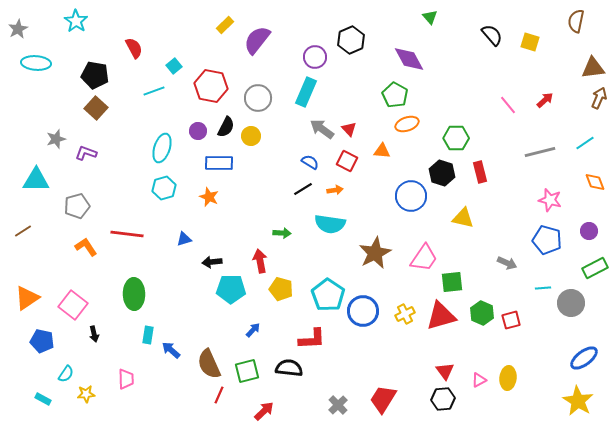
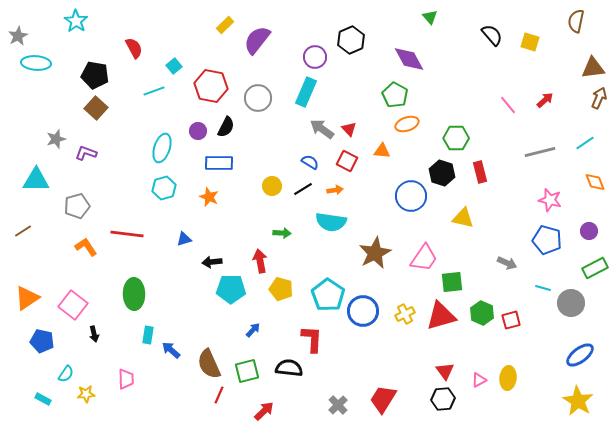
gray star at (18, 29): moved 7 px down
yellow circle at (251, 136): moved 21 px right, 50 px down
cyan semicircle at (330, 224): moved 1 px right, 2 px up
cyan line at (543, 288): rotated 21 degrees clockwise
red L-shape at (312, 339): rotated 84 degrees counterclockwise
blue ellipse at (584, 358): moved 4 px left, 3 px up
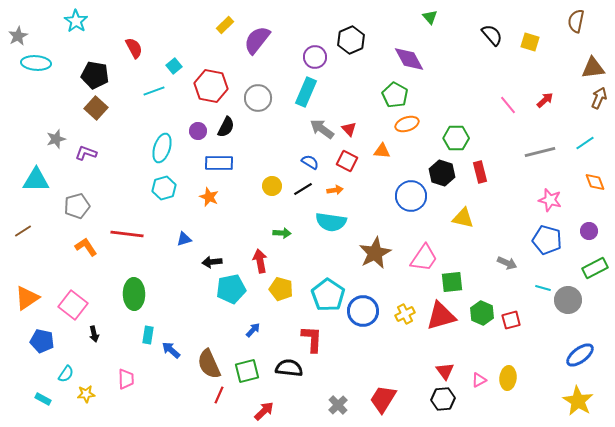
cyan pentagon at (231, 289): rotated 12 degrees counterclockwise
gray circle at (571, 303): moved 3 px left, 3 px up
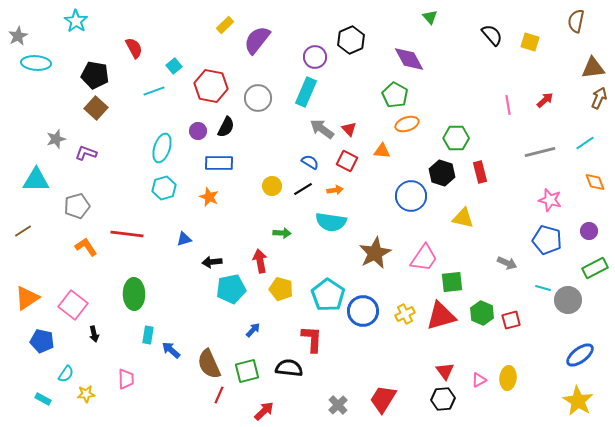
pink line at (508, 105): rotated 30 degrees clockwise
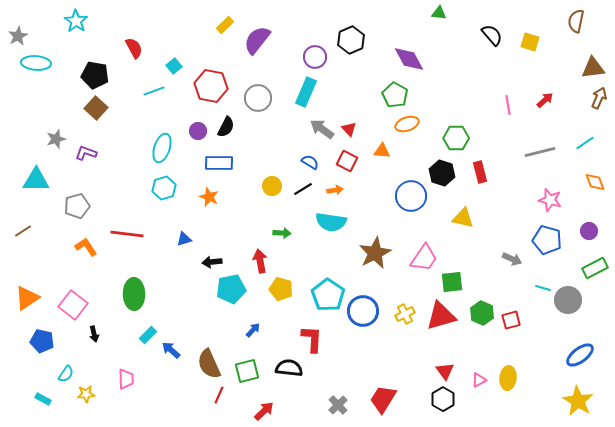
green triangle at (430, 17): moved 9 px right, 4 px up; rotated 42 degrees counterclockwise
gray arrow at (507, 263): moved 5 px right, 4 px up
cyan rectangle at (148, 335): rotated 36 degrees clockwise
black hexagon at (443, 399): rotated 25 degrees counterclockwise
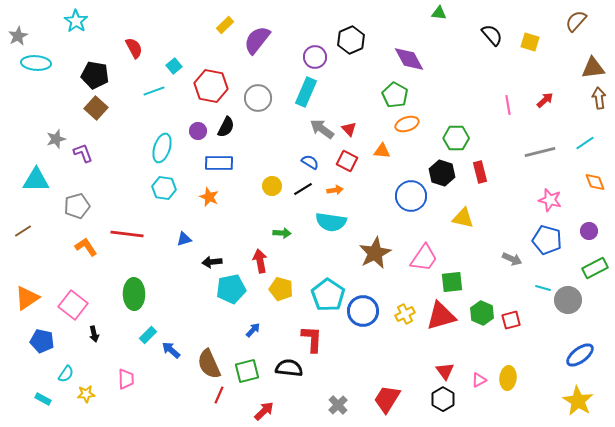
brown semicircle at (576, 21): rotated 30 degrees clockwise
brown arrow at (599, 98): rotated 30 degrees counterclockwise
purple L-shape at (86, 153): moved 3 px left; rotated 50 degrees clockwise
cyan hexagon at (164, 188): rotated 25 degrees clockwise
red trapezoid at (383, 399): moved 4 px right
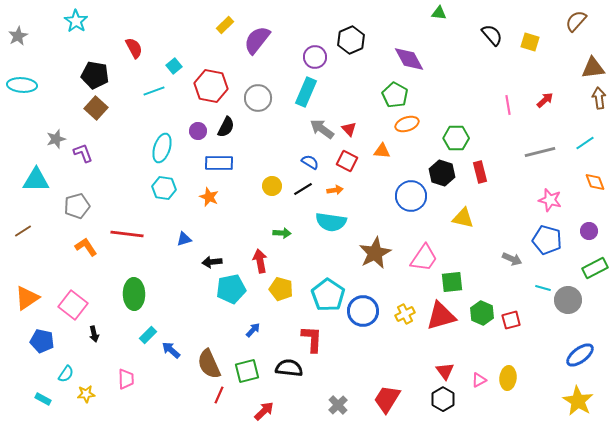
cyan ellipse at (36, 63): moved 14 px left, 22 px down
